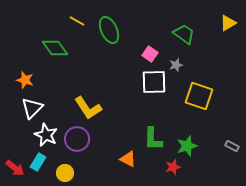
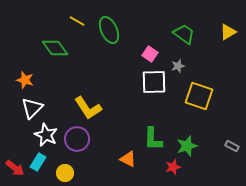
yellow triangle: moved 9 px down
gray star: moved 2 px right, 1 px down
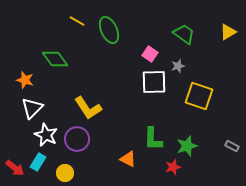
green diamond: moved 11 px down
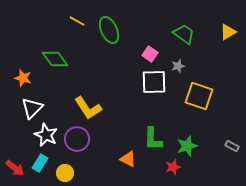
orange star: moved 2 px left, 2 px up
cyan rectangle: moved 2 px right, 1 px down
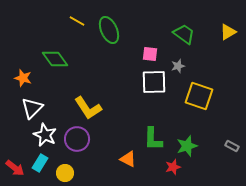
pink square: rotated 28 degrees counterclockwise
white star: moved 1 px left
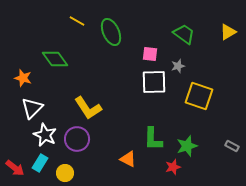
green ellipse: moved 2 px right, 2 px down
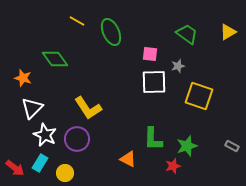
green trapezoid: moved 3 px right
red star: moved 1 px up
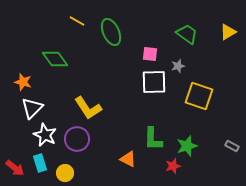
orange star: moved 4 px down
cyan rectangle: rotated 48 degrees counterclockwise
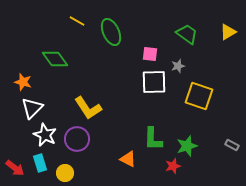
gray rectangle: moved 1 px up
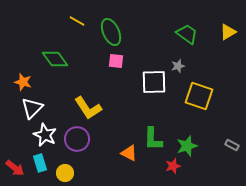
pink square: moved 34 px left, 7 px down
orange triangle: moved 1 px right, 6 px up
